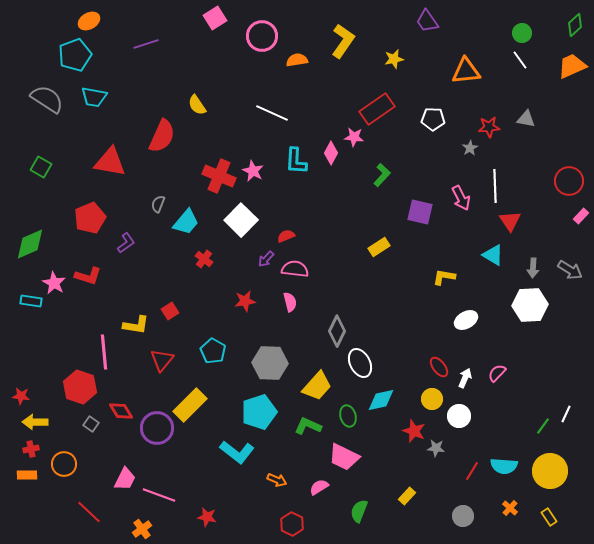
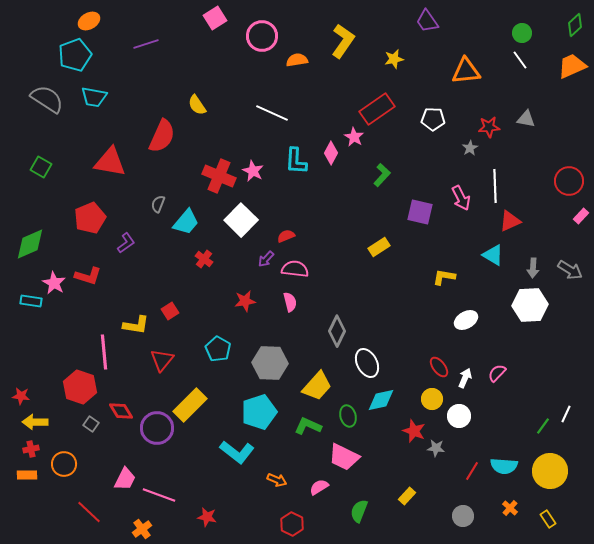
pink star at (354, 137): rotated 24 degrees clockwise
red triangle at (510, 221): rotated 40 degrees clockwise
cyan pentagon at (213, 351): moved 5 px right, 2 px up
white ellipse at (360, 363): moved 7 px right
yellow rectangle at (549, 517): moved 1 px left, 2 px down
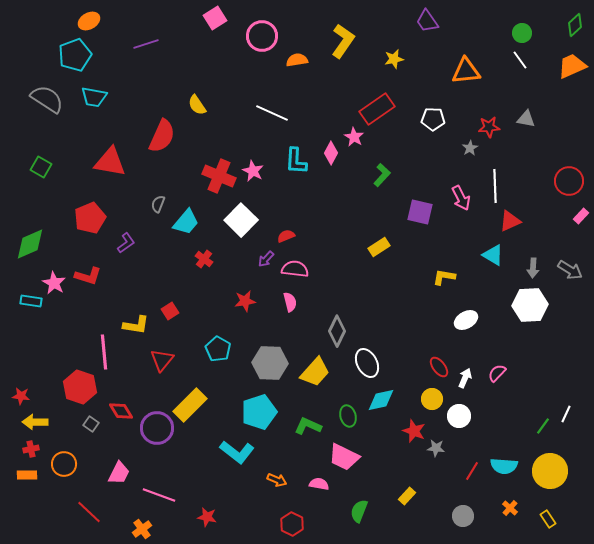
yellow trapezoid at (317, 386): moved 2 px left, 14 px up
pink trapezoid at (125, 479): moved 6 px left, 6 px up
pink semicircle at (319, 487): moved 3 px up; rotated 42 degrees clockwise
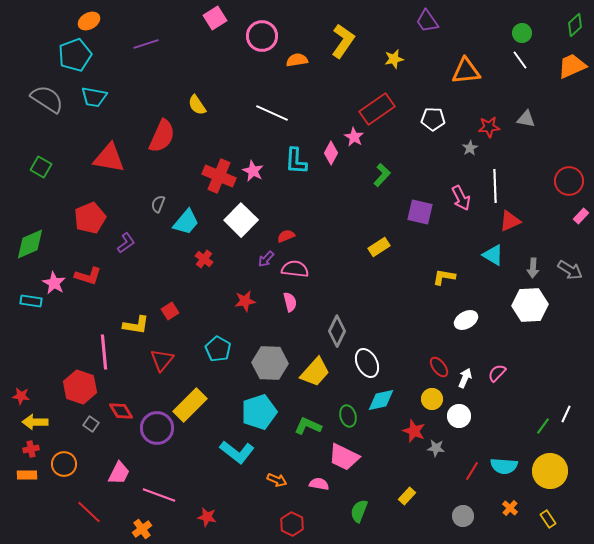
red triangle at (110, 162): moved 1 px left, 4 px up
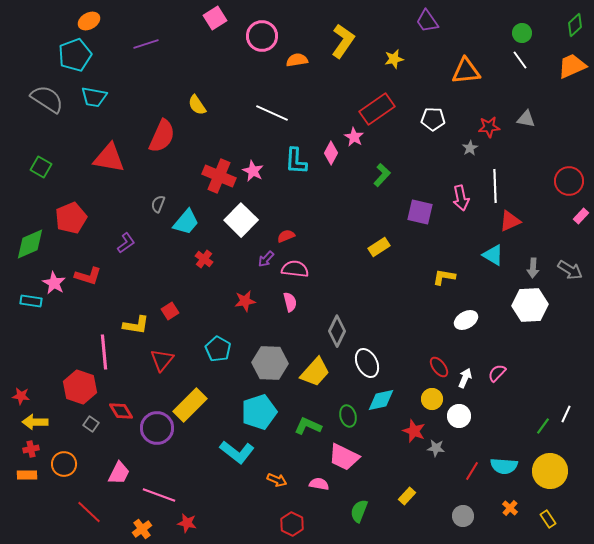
pink arrow at (461, 198): rotated 15 degrees clockwise
red pentagon at (90, 218): moved 19 px left
red star at (207, 517): moved 20 px left, 6 px down
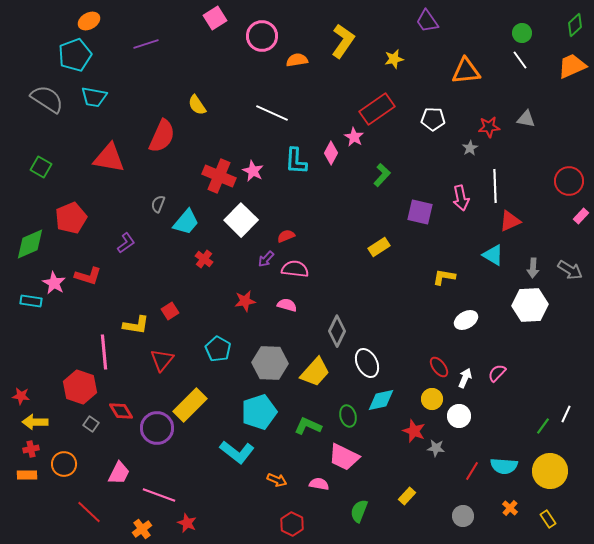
pink semicircle at (290, 302): moved 3 px left, 3 px down; rotated 60 degrees counterclockwise
red star at (187, 523): rotated 12 degrees clockwise
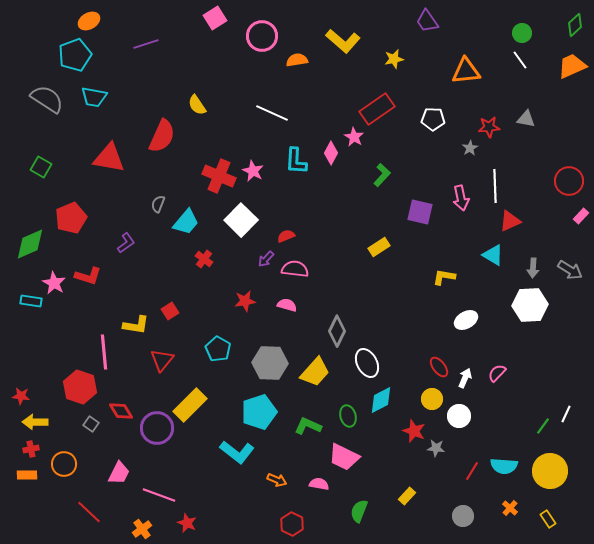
yellow L-shape at (343, 41): rotated 96 degrees clockwise
cyan diamond at (381, 400): rotated 16 degrees counterclockwise
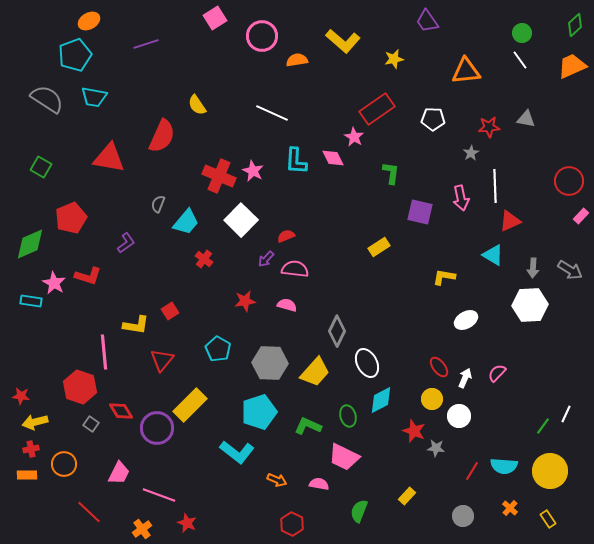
gray star at (470, 148): moved 1 px right, 5 px down
pink diamond at (331, 153): moved 2 px right, 5 px down; rotated 55 degrees counterclockwise
green L-shape at (382, 175): moved 9 px right, 2 px up; rotated 35 degrees counterclockwise
yellow arrow at (35, 422): rotated 15 degrees counterclockwise
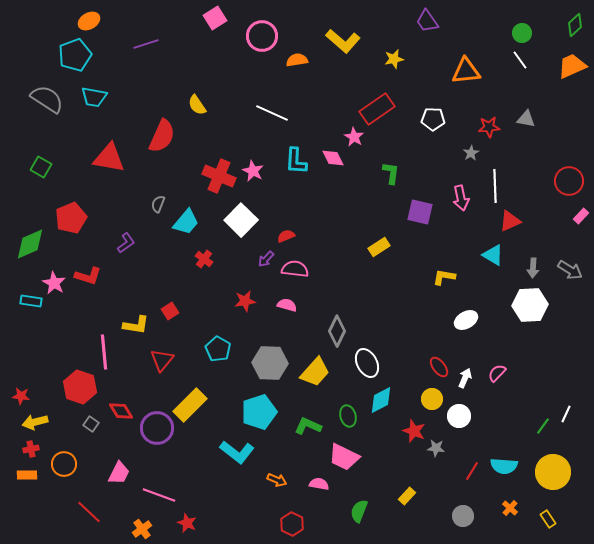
yellow circle at (550, 471): moved 3 px right, 1 px down
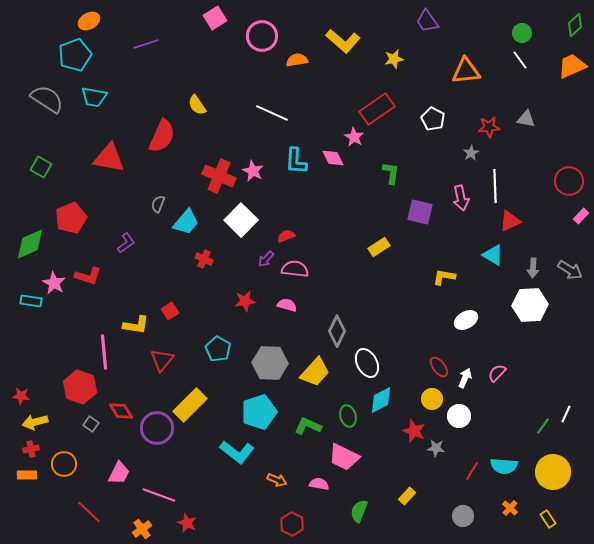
white pentagon at (433, 119): rotated 25 degrees clockwise
red cross at (204, 259): rotated 12 degrees counterclockwise
